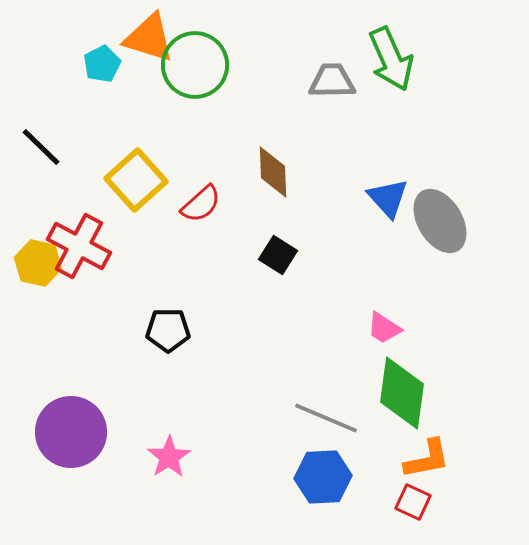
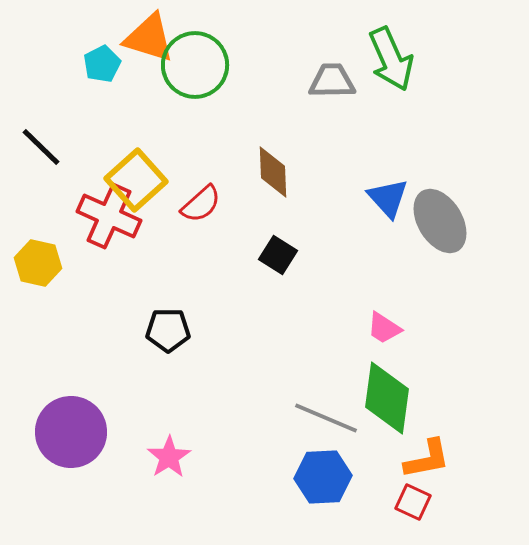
red cross: moved 30 px right, 30 px up; rotated 4 degrees counterclockwise
green diamond: moved 15 px left, 5 px down
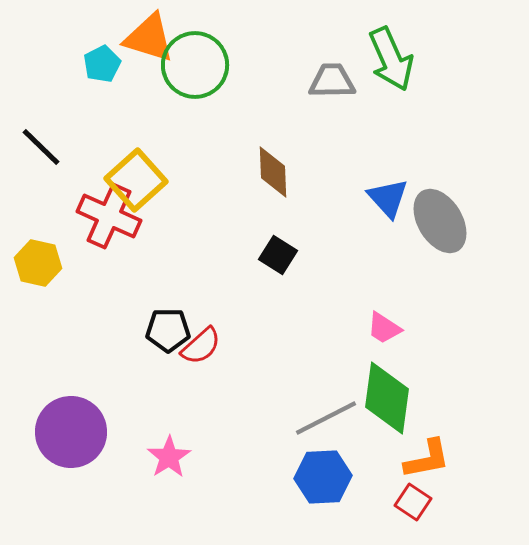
red semicircle: moved 142 px down
gray line: rotated 50 degrees counterclockwise
red square: rotated 9 degrees clockwise
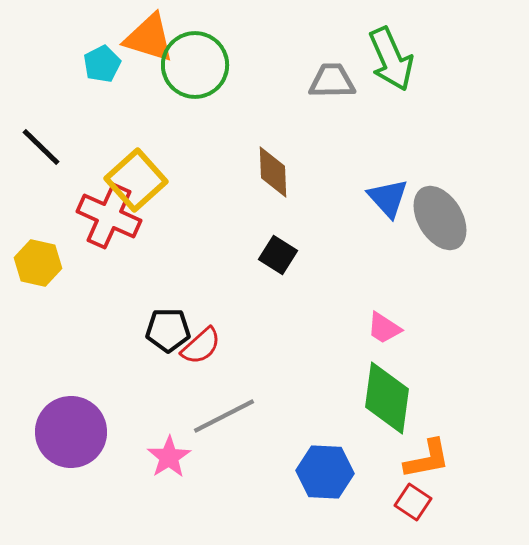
gray ellipse: moved 3 px up
gray line: moved 102 px left, 2 px up
blue hexagon: moved 2 px right, 5 px up; rotated 6 degrees clockwise
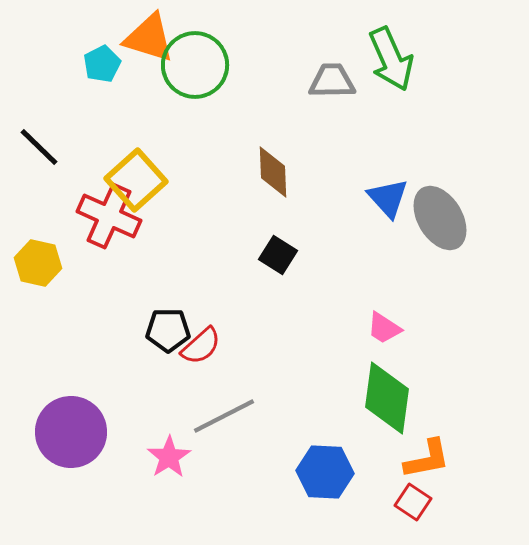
black line: moved 2 px left
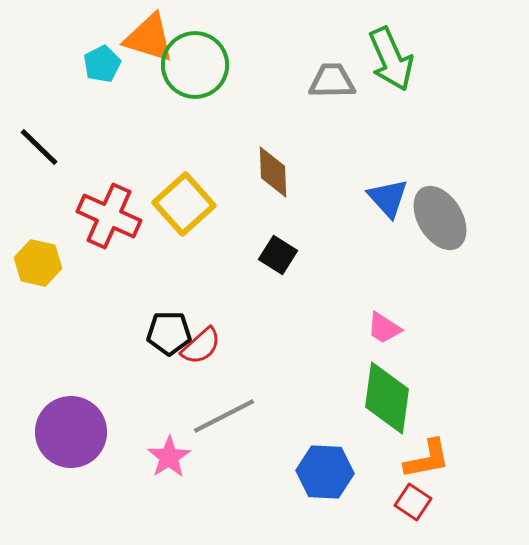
yellow square: moved 48 px right, 24 px down
black pentagon: moved 1 px right, 3 px down
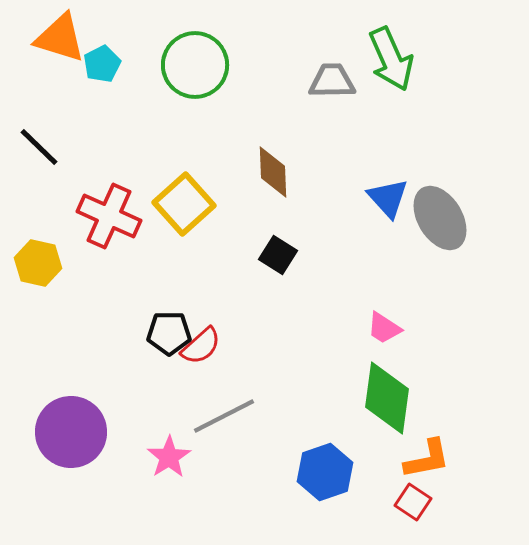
orange triangle: moved 89 px left
blue hexagon: rotated 22 degrees counterclockwise
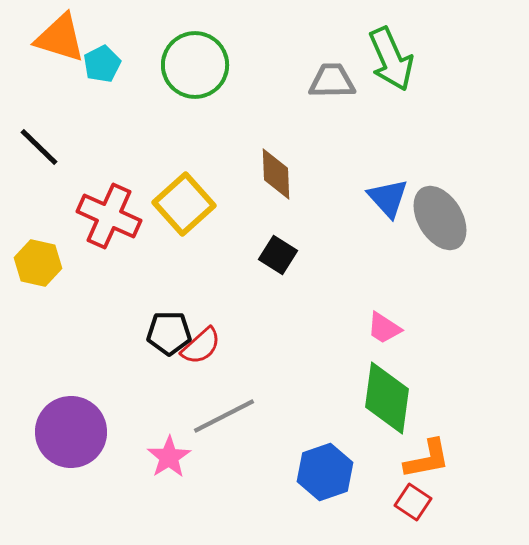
brown diamond: moved 3 px right, 2 px down
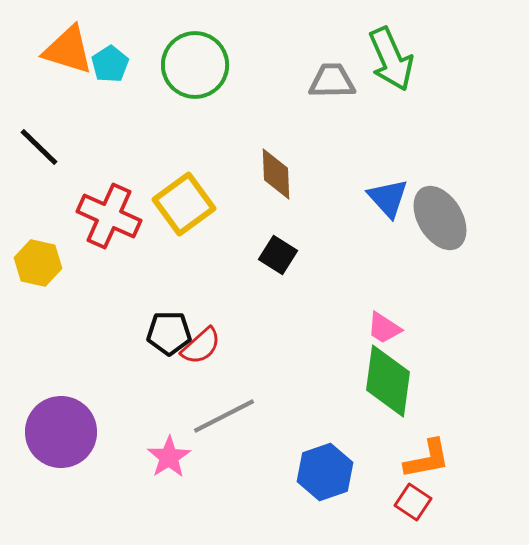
orange triangle: moved 8 px right, 12 px down
cyan pentagon: moved 8 px right; rotated 6 degrees counterclockwise
yellow square: rotated 6 degrees clockwise
green diamond: moved 1 px right, 17 px up
purple circle: moved 10 px left
